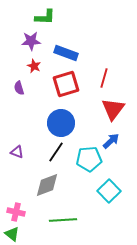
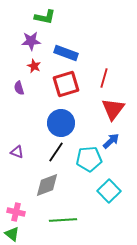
green L-shape: rotated 10 degrees clockwise
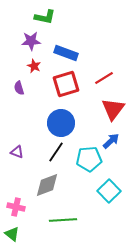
red line: rotated 42 degrees clockwise
pink cross: moved 5 px up
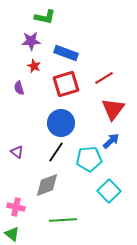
purple triangle: rotated 16 degrees clockwise
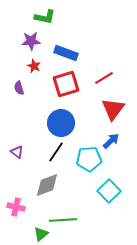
green triangle: moved 29 px right; rotated 42 degrees clockwise
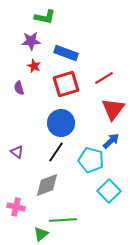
cyan pentagon: moved 2 px right, 1 px down; rotated 20 degrees clockwise
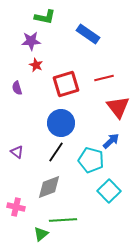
blue rectangle: moved 22 px right, 19 px up; rotated 15 degrees clockwise
red star: moved 2 px right, 1 px up
red line: rotated 18 degrees clockwise
purple semicircle: moved 2 px left
red triangle: moved 5 px right, 2 px up; rotated 15 degrees counterclockwise
gray diamond: moved 2 px right, 2 px down
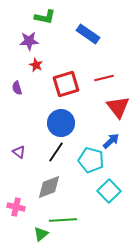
purple star: moved 2 px left
purple triangle: moved 2 px right
